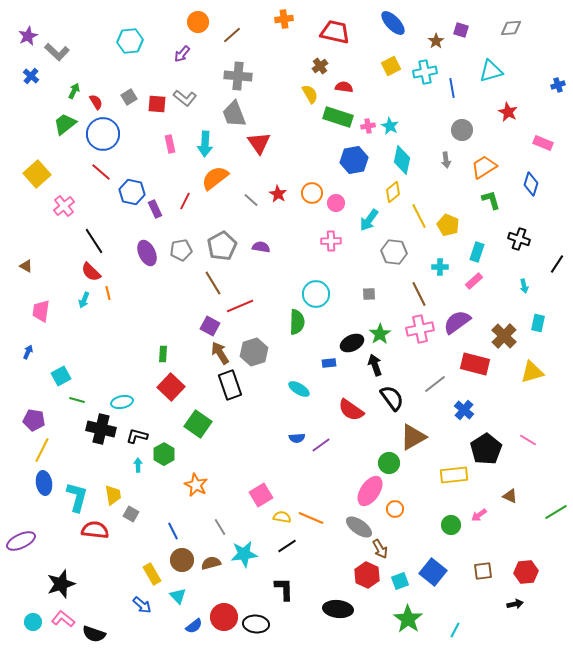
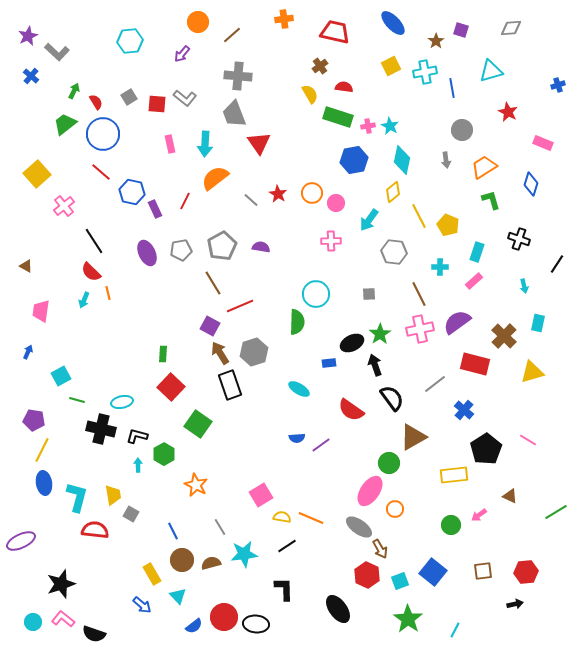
black ellipse at (338, 609): rotated 48 degrees clockwise
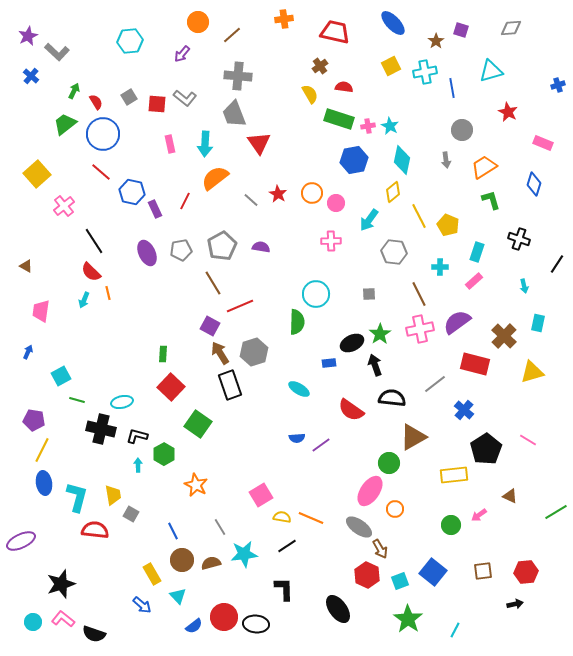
green rectangle at (338, 117): moved 1 px right, 2 px down
blue diamond at (531, 184): moved 3 px right
black semicircle at (392, 398): rotated 48 degrees counterclockwise
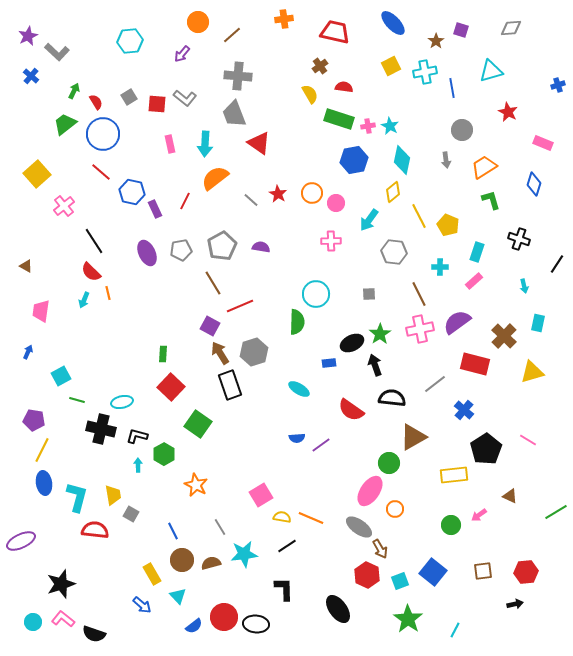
red triangle at (259, 143): rotated 20 degrees counterclockwise
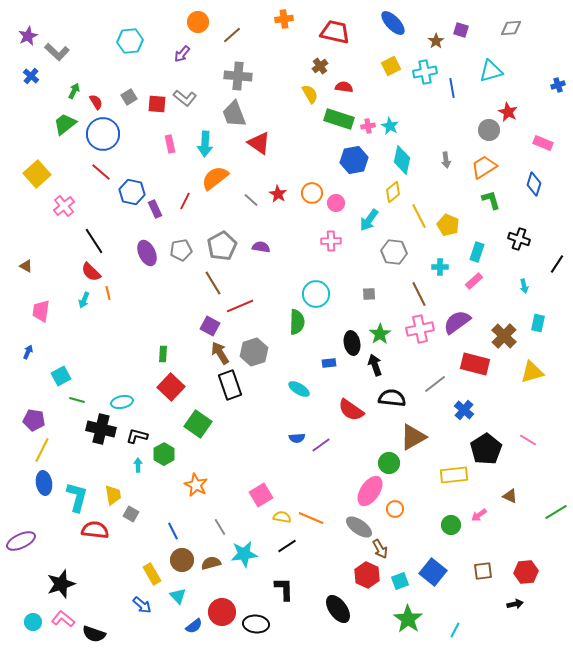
gray circle at (462, 130): moved 27 px right
black ellipse at (352, 343): rotated 75 degrees counterclockwise
red circle at (224, 617): moved 2 px left, 5 px up
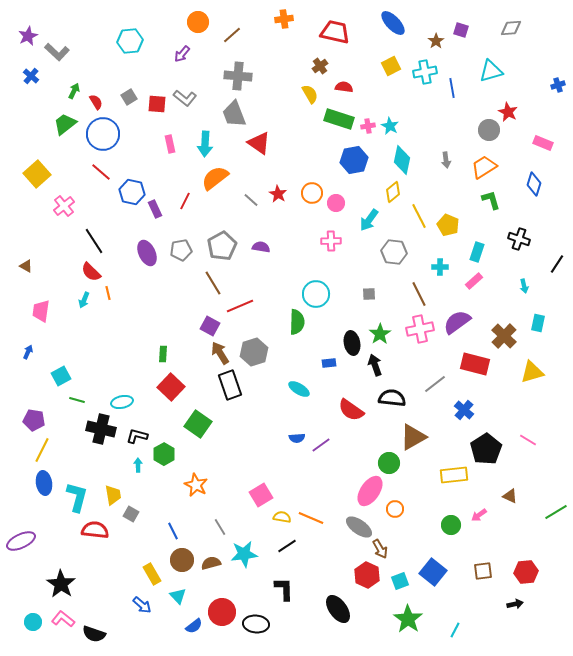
black star at (61, 584): rotated 20 degrees counterclockwise
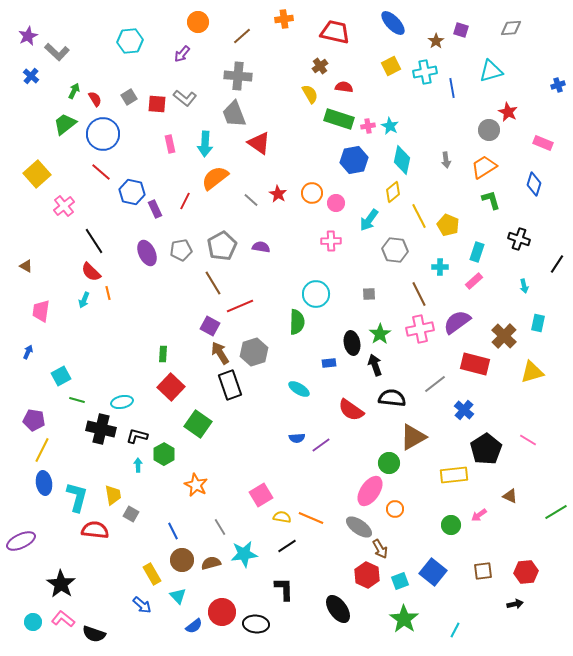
brown line at (232, 35): moved 10 px right, 1 px down
red semicircle at (96, 102): moved 1 px left, 3 px up
gray hexagon at (394, 252): moved 1 px right, 2 px up
green star at (408, 619): moved 4 px left
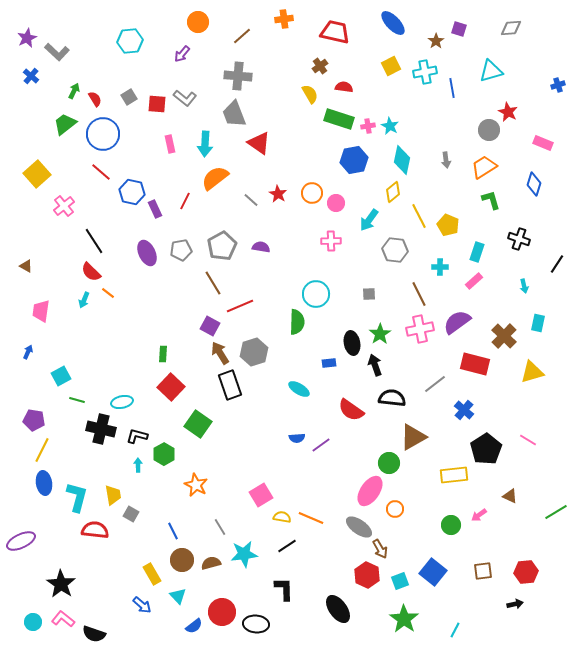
purple square at (461, 30): moved 2 px left, 1 px up
purple star at (28, 36): moved 1 px left, 2 px down
orange line at (108, 293): rotated 40 degrees counterclockwise
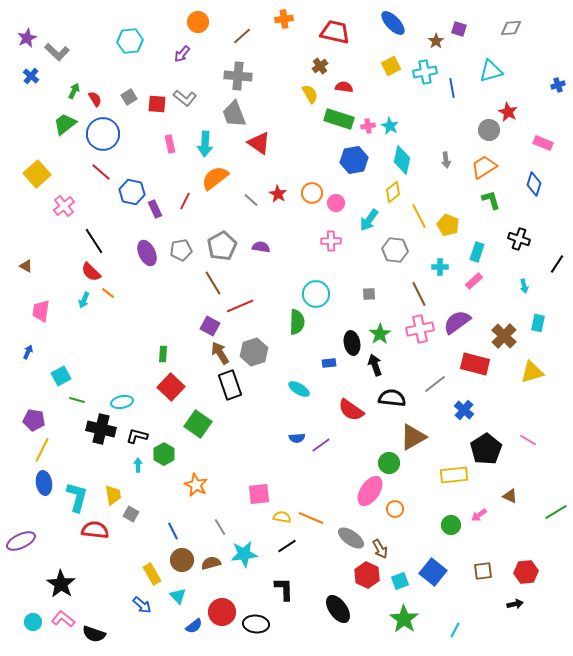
pink square at (261, 495): moved 2 px left, 1 px up; rotated 25 degrees clockwise
gray ellipse at (359, 527): moved 8 px left, 11 px down
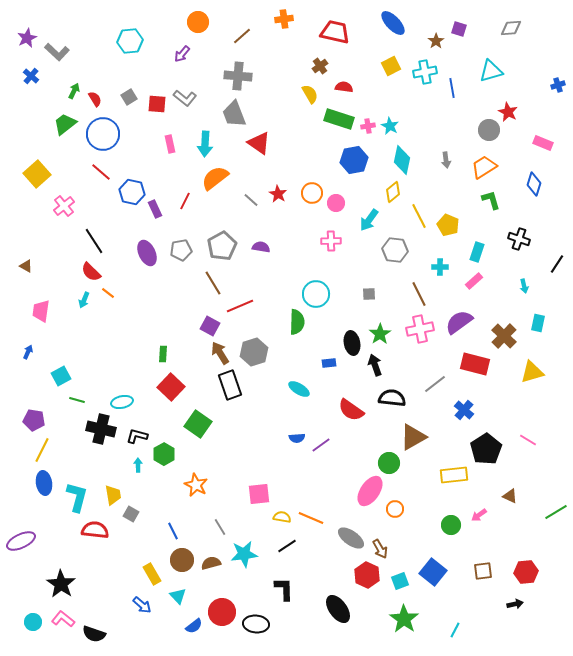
purple semicircle at (457, 322): moved 2 px right
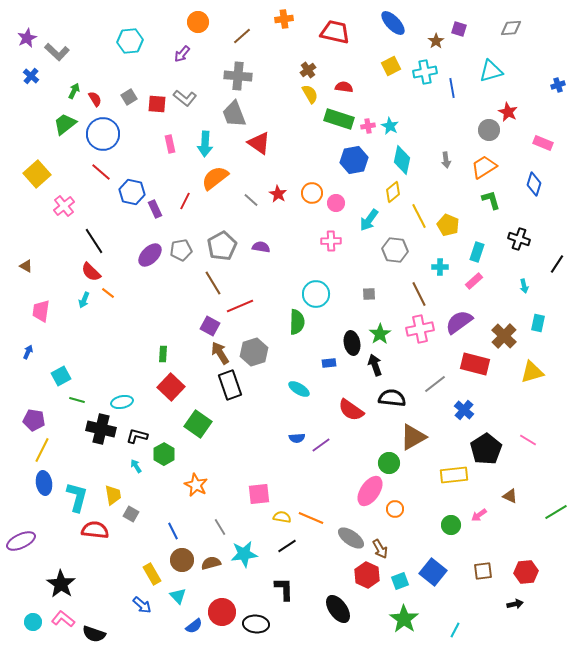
brown cross at (320, 66): moved 12 px left, 4 px down
purple ellipse at (147, 253): moved 3 px right, 2 px down; rotated 70 degrees clockwise
cyan arrow at (138, 465): moved 2 px left, 1 px down; rotated 32 degrees counterclockwise
